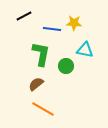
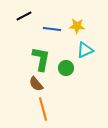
yellow star: moved 3 px right, 3 px down
cyan triangle: rotated 36 degrees counterclockwise
green L-shape: moved 5 px down
green circle: moved 2 px down
brown semicircle: rotated 91 degrees counterclockwise
orange line: rotated 45 degrees clockwise
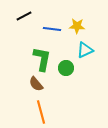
green L-shape: moved 1 px right
orange line: moved 2 px left, 3 px down
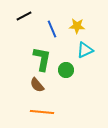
blue line: rotated 60 degrees clockwise
green circle: moved 2 px down
brown semicircle: moved 1 px right, 1 px down
orange line: moved 1 px right; rotated 70 degrees counterclockwise
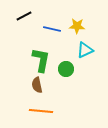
blue line: rotated 54 degrees counterclockwise
green L-shape: moved 1 px left, 1 px down
green circle: moved 1 px up
brown semicircle: rotated 28 degrees clockwise
orange line: moved 1 px left, 1 px up
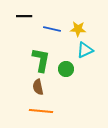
black line: rotated 28 degrees clockwise
yellow star: moved 1 px right, 3 px down
brown semicircle: moved 1 px right, 2 px down
